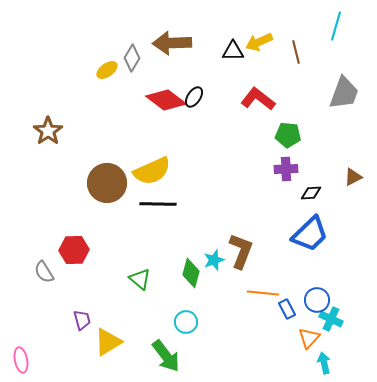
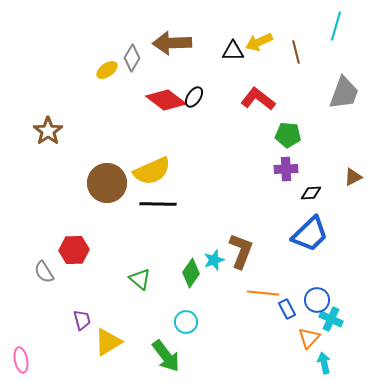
green diamond: rotated 20 degrees clockwise
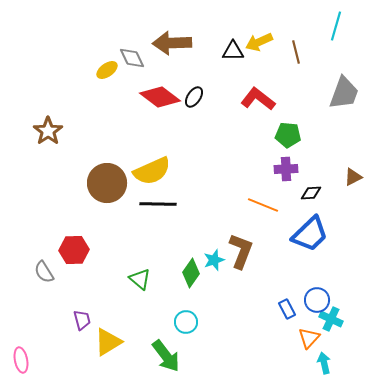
gray diamond: rotated 56 degrees counterclockwise
red diamond: moved 6 px left, 3 px up
orange line: moved 88 px up; rotated 16 degrees clockwise
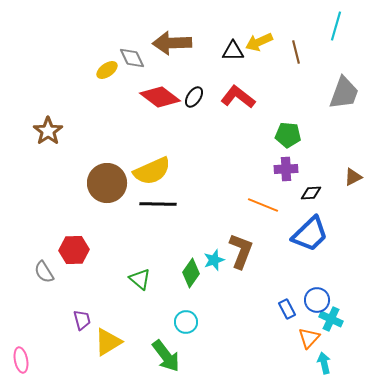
red L-shape: moved 20 px left, 2 px up
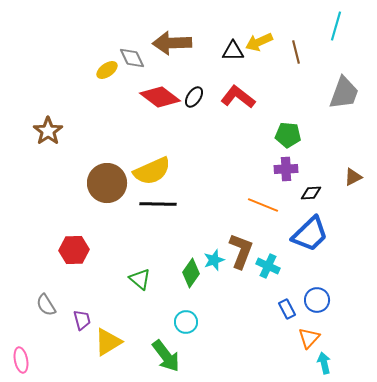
gray semicircle: moved 2 px right, 33 px down
cyan cross: moved 63 px left, 53 px up
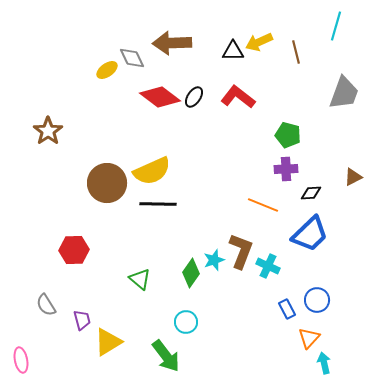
green pentagon: rotated 10 degrees clockwise
